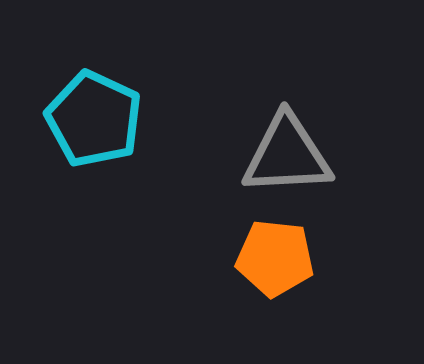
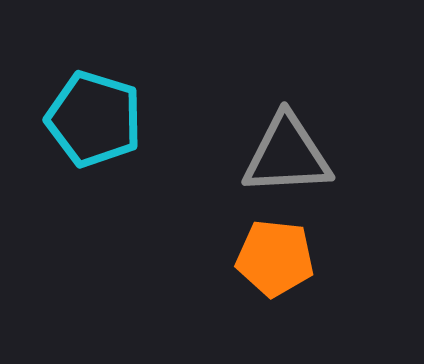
cyan pentagon: rotated 8 degrees counterclockwise
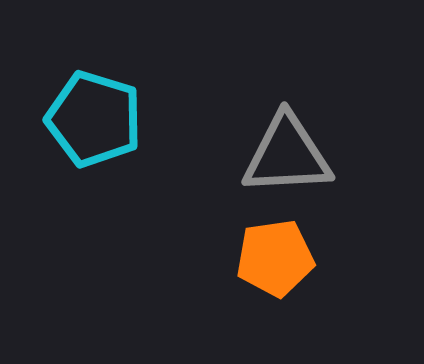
orange pentagon: rotated 14 degrees counterclockwise
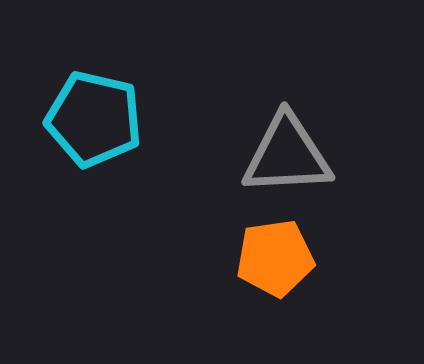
cyan pentagon: rotated 4 degrees counterclockwise
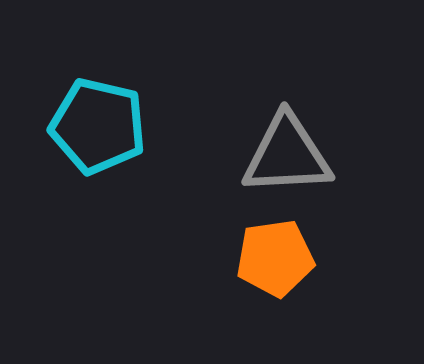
cyan pentagon: moved 4 px right, 7 px down
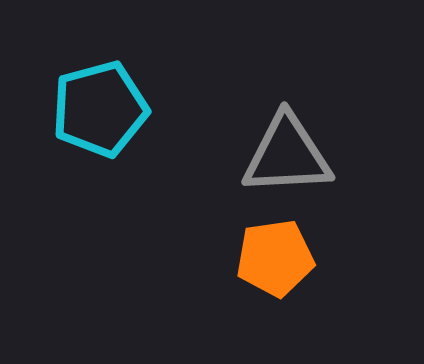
cyan pentagon: moved 2 px right, 17 px up; rotated 28 degrees counterclockwise
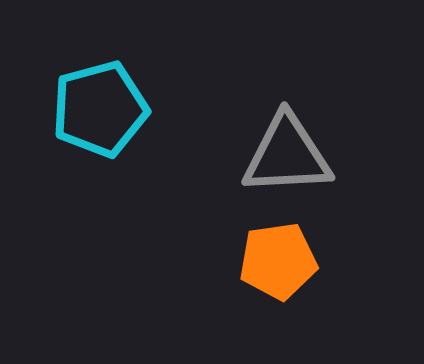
orange pentagon: moved 3 px right, 3 px down
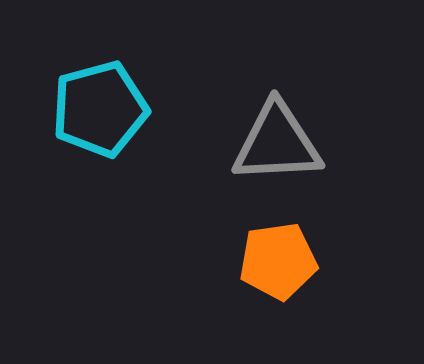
gray triangle: moved 10 px left, 12 px up
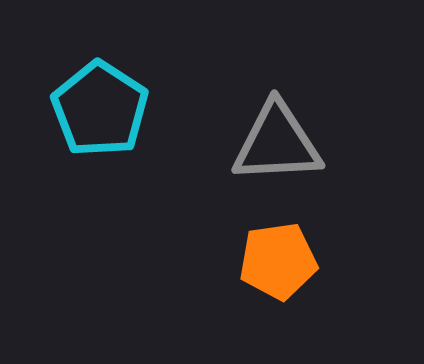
cyan pentagon: rotated 24 degrees counterclockwise
